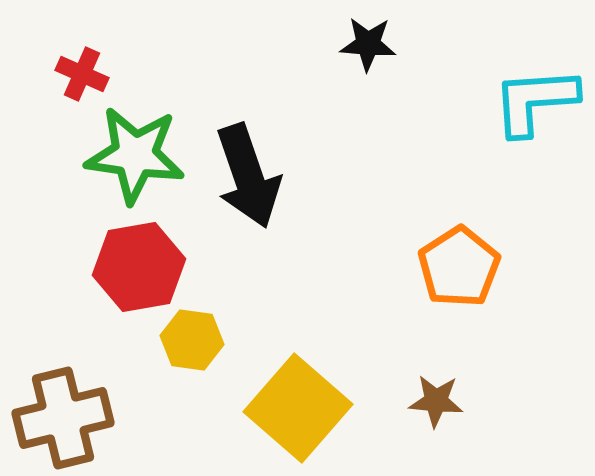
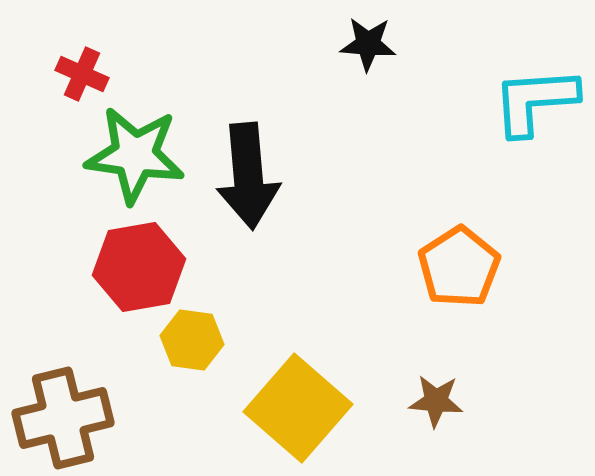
black arrow: rotated 14 degrees clockwise
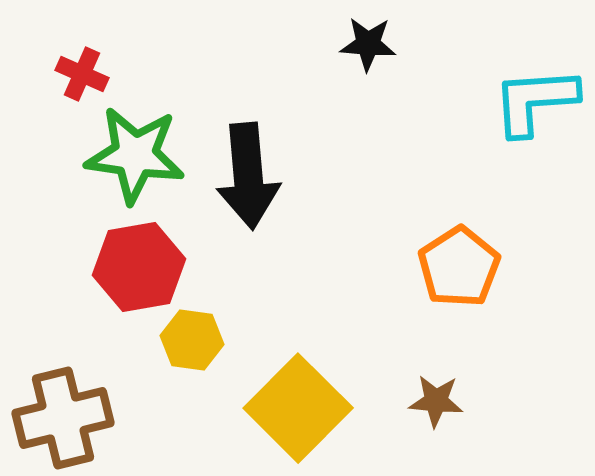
yellow square: rotated 4 degrees clockwise
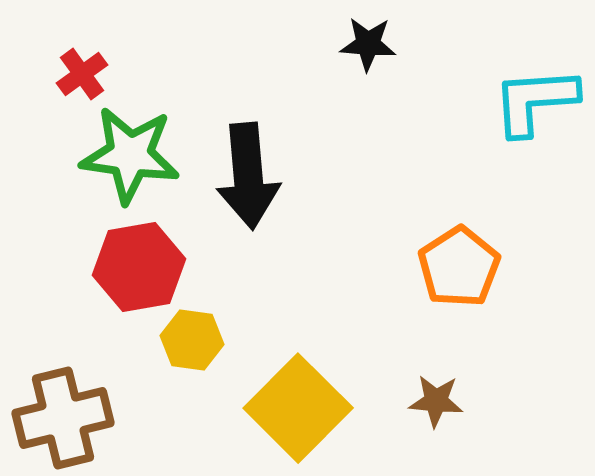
red cross: rotated 30 degrees clockwise
green star: moved 5 px left
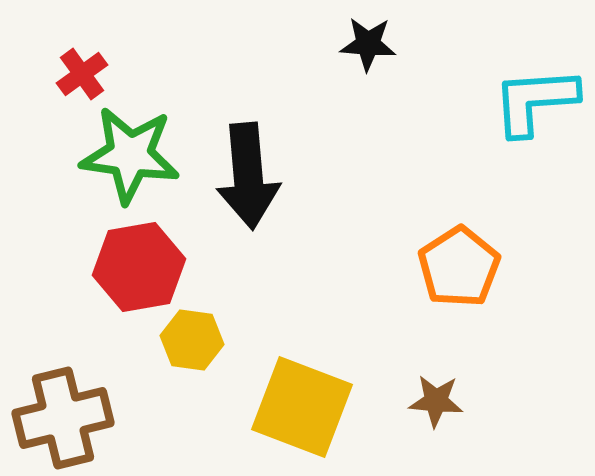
yellow square: moved 4 px right, 1 px up; rotated 24 degrees counterclockwise
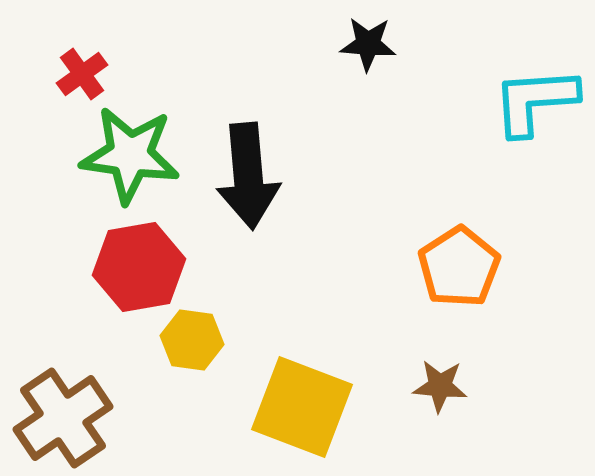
brown star: moved 4 px right, 15 px up
brown cross: rotated 20 degrees counterclockwise
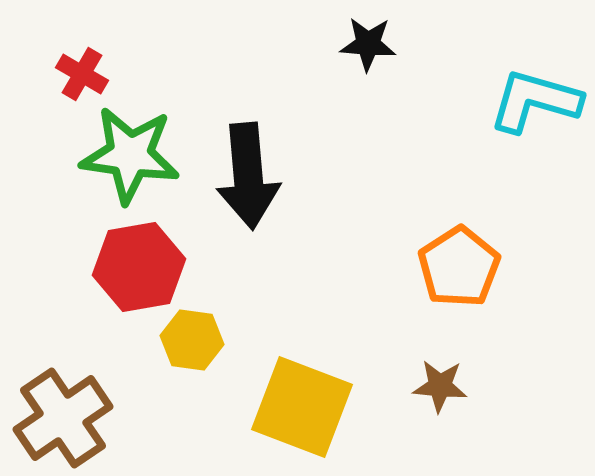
red cross: rotated 24 degrees counterclockwise
cyan L-shape: rotated 20 degrees clockwise
